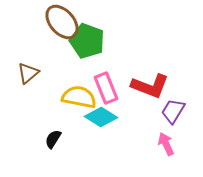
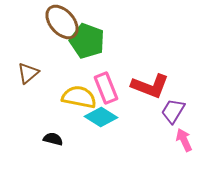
black semicircle: rotated 72 degrees clockwise
pink arrow: moved 18 px right, 4 px up
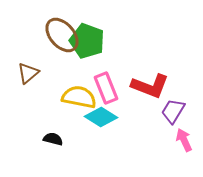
brown ellipse: moved 13 px down
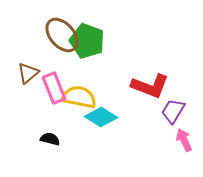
pink rectangle: moved 52 px left
black semicircle: moved 3 px left
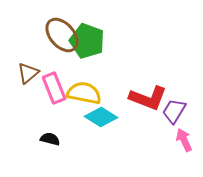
red L-shape: moved 2 px left, 12 px down
yellow semicircle: moved 5 px right, 4 px up
purple trapezoid: moved 1 px right
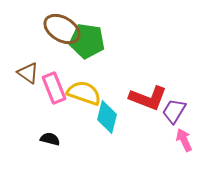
brown ellipse: moved 6 px up; rotated 18 degrees counterclockwise
green pentagon: rotated 12 degrees counterclockwise
brown triangle: rotated 45 degrees counterclockwise
yellow semicircle: rotated 8 degrees clockwise
cyan diamond: moved 6 px right; rotated 72 degrees clockwise
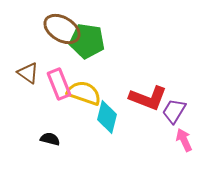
pink rectangle: moved 5 px right, 4 px up
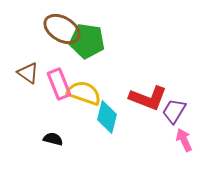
black semicircle: moved 3 px right
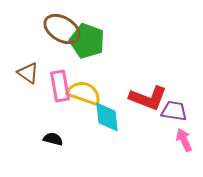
green pentagon: rotated 12 degrees clockwise
pink rectangle: moved 1 px right, 2 px down; rotated 12 degrees clockwise
purple trapezoid: rotated 68 degrees clockwise
cyan diamond: rotated 20 degrees counterclockwise
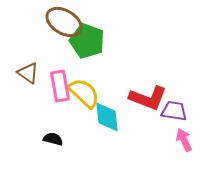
brown ellipse: moved 2 px right, 7 px up
yellow semicircle: rotated 24 degrees clockwise
